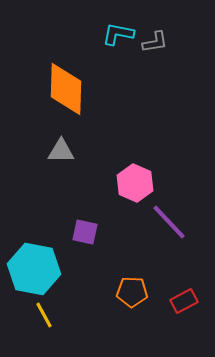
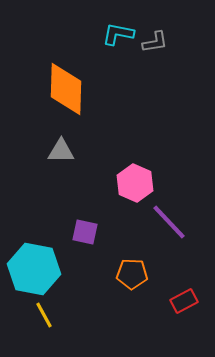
orange pentagon: moved 18 px up
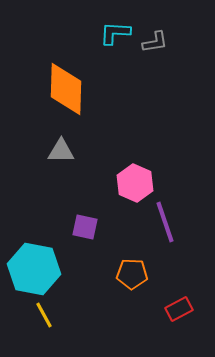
cyan L-shape: moved 3 px left, 1 px up; rotated 8 degrees counterclockwise
purple line: moved 4 px left; rotated 24 degrees clockwise
purple square: moved 5 px up
red rectangle: moved 5 px left, 8 px down
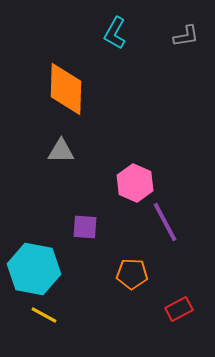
cyan L-shape: rotated 64 degrees counterclockwise
gray L-shape: moved 31 px right, 6 px up
purple line: rotated 9 degrees counterclockwise
purple square: rotated 8 degrees counterclockwise
yellow line: rotated 32 degrees counterclockwise
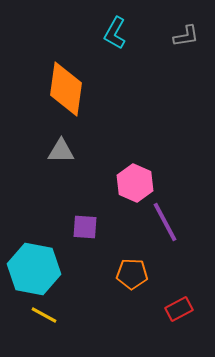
orange diamond: rotated 6 degrees clockwise
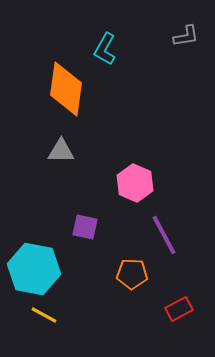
cyan L-shape: moved 10 px left, 16 px down
purple line: moved 1 px left, 13 px down
purple square: rotated 8 degrees clockwise
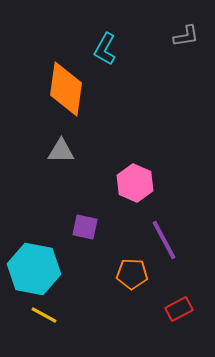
purple line: moved 5 px down
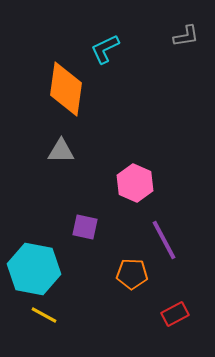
cyan L-shape: rotated 36 degrees clockwise
red rectangle: moved 4 px left, 5 px down
